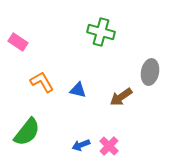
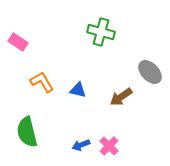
gray ellipse: rotated 55 degrees counterclockwise
green semicircle: rotated 128 degrees clockwise
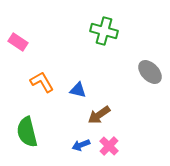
green cross: moved 3 px right, 1 px up
brown arrow: moved 22 px left, 18 px down
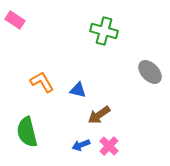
pink rectangle: moved 3 px left, 22 px up
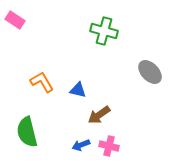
pink cross: rotated 30 degrees counterclockwise
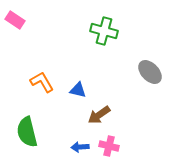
blue arrow: moved 1 px left, 2 px down; rotated 18 degrees clockwise
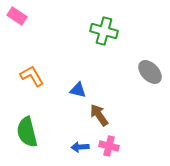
pink rectangle: moved 2 px right, 4 px up
orange L-shape: moved 10 px left, 6 px up
brown arrow: rotated 90 degrees clockwise
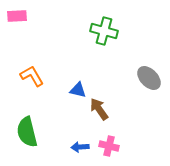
pink rectangle: rotated 36 degrees counterclockwise
gray ellipse: moved 1 px left, 6 px down
brown arrow: moved 6 px up
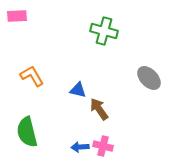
pink cross: moved 6 px left
